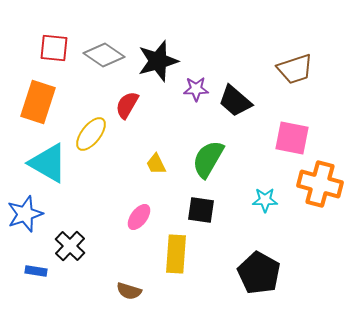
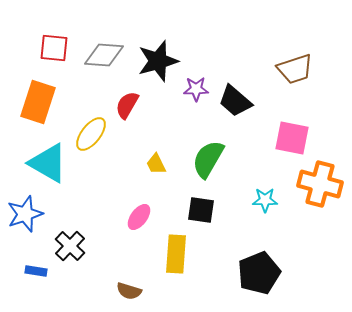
gray diamond: rotated 30 degrees counterclockwise
black pentagon: rotated 21 degrees clockwise
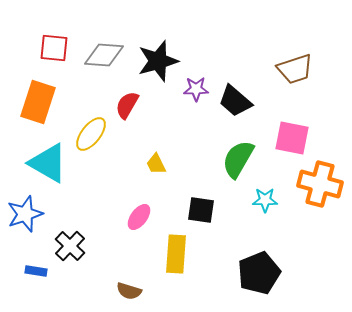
green semicircle: moved 30 px right
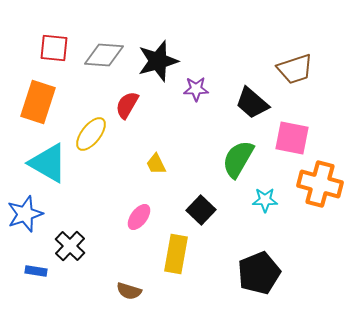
black trapezoid: moved 17 px right, 2 px down
black square: rotated 36 degrees clockwise
yellow rectangle: rotated 6 degrees clockwise
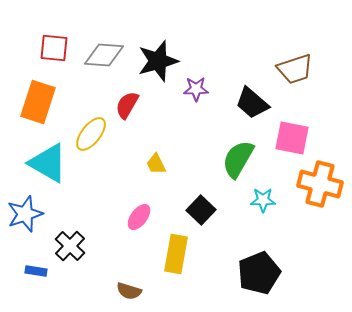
cyan star: moved 2 px left
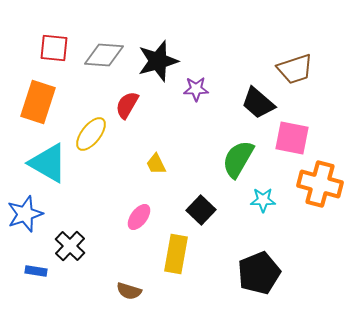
black trapezoid: moved 6 px right
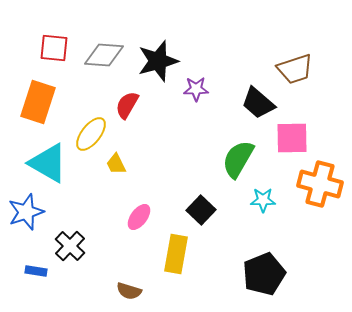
pink square: rotated 12 degrees counterclockwise
yellow trapezoid: moved 40 px left
blue star: moved 1 px right, 2 px up
black pentagon: moved 5 px right, 1 px down
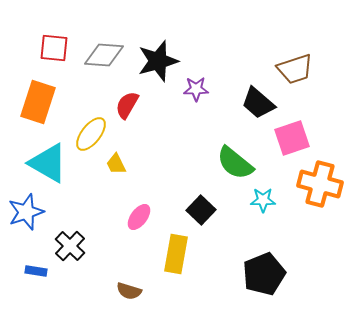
pink square: rotated 18 degrees counterclockwise
green semicircle: moved 3 px left, 4 px down; rotated 81 degrees counterclockwise
